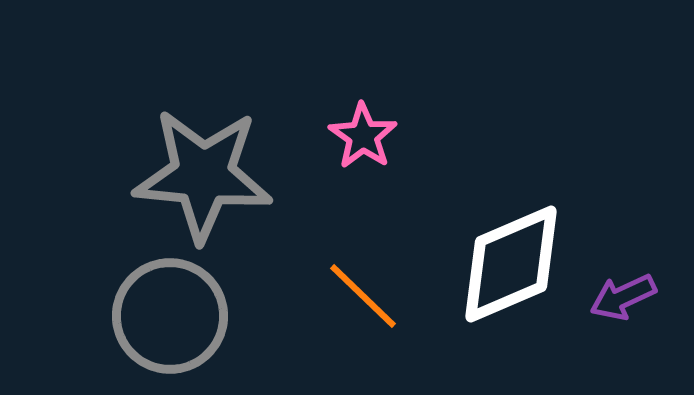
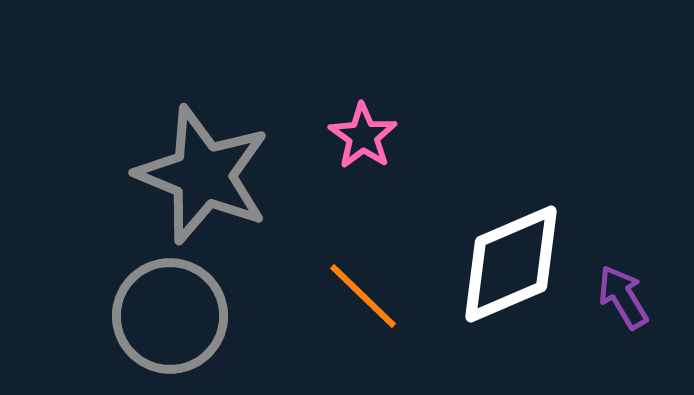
gray star: rotated 17 degrees clockwise
purple arrow: rotated 84 degrees clockwise
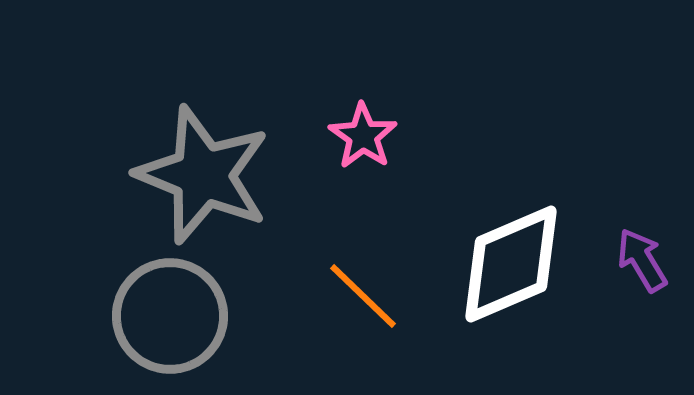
purple arrow: moved 19 px right, 37 px up
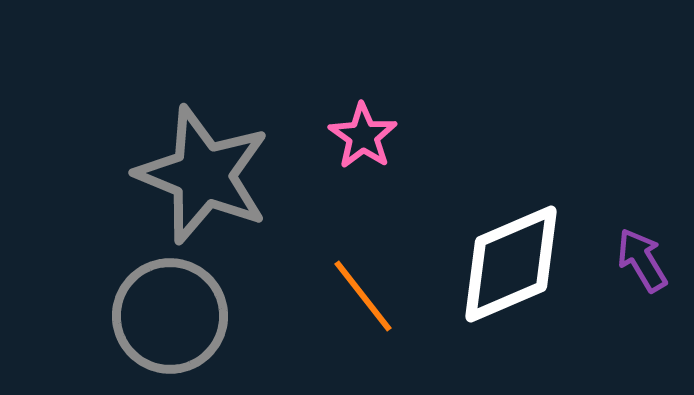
orange line: rotated 8 degrees clockwise
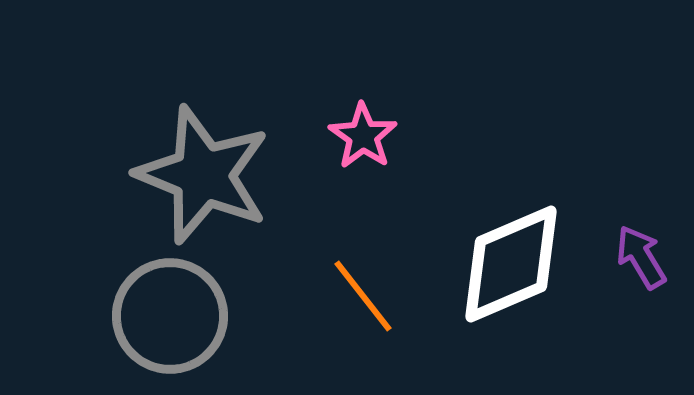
purple arrow: moved 1 px left, 3 px up
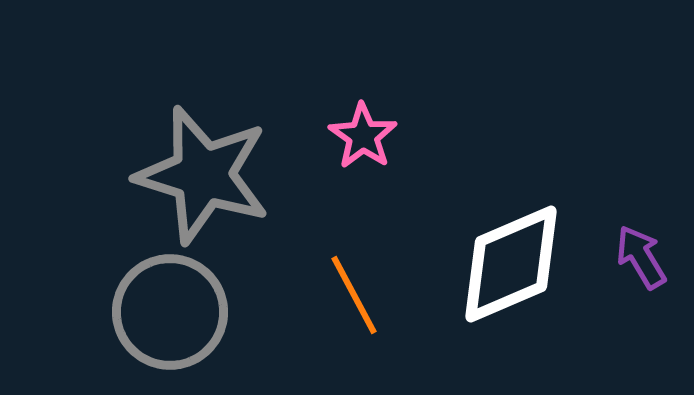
gray star: rotated 5 degrees counterclockwise
orange line: moved 9 px left, 1 px up; rotated 10 degrees clockwise
gray circle: moved 4 px up
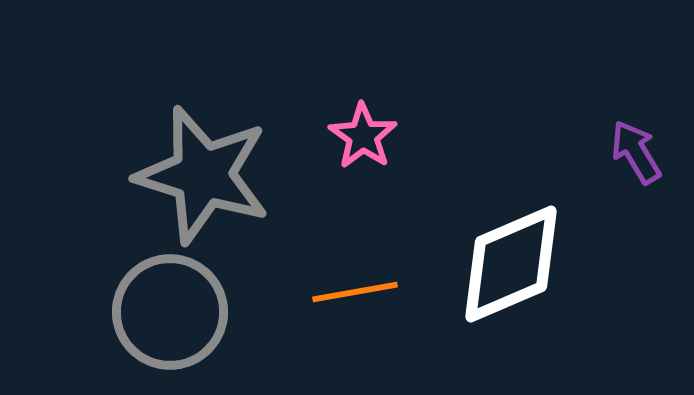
purple arrow: moved 5 px left, 105 px up
orange line: moved 1 px right, 3 px up; rotated 72 degrees counterclockwise
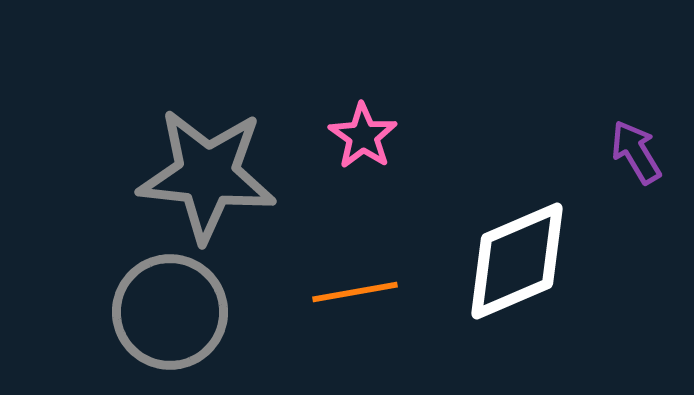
gray star: moved 4 px right; rotated 11 degrees counterclockwise
white diamond: moved 6 px right, 3 px up
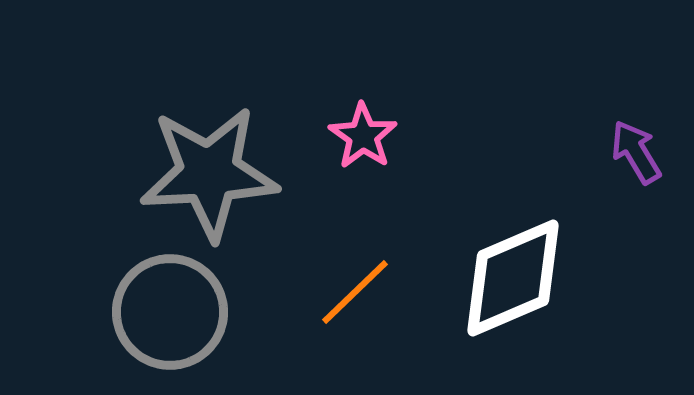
gray star: moved 2 px right, 2 px up; rotated 9 degrees counterclockwise
white diamond: moved 4 px left, 17 px down
orange line: rotated 34 degrees counterclockwise
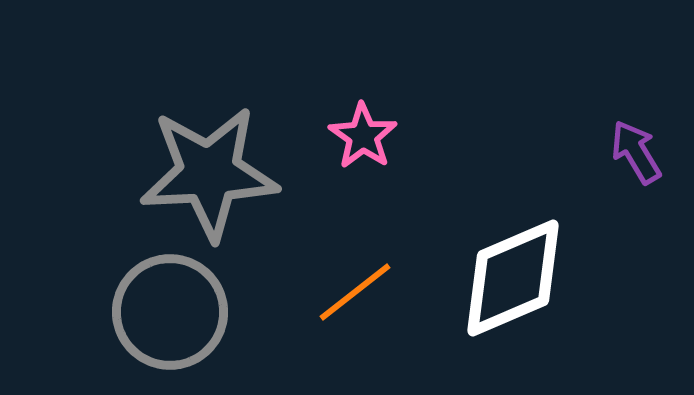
orange line: rotated 6 degrees clockwise
